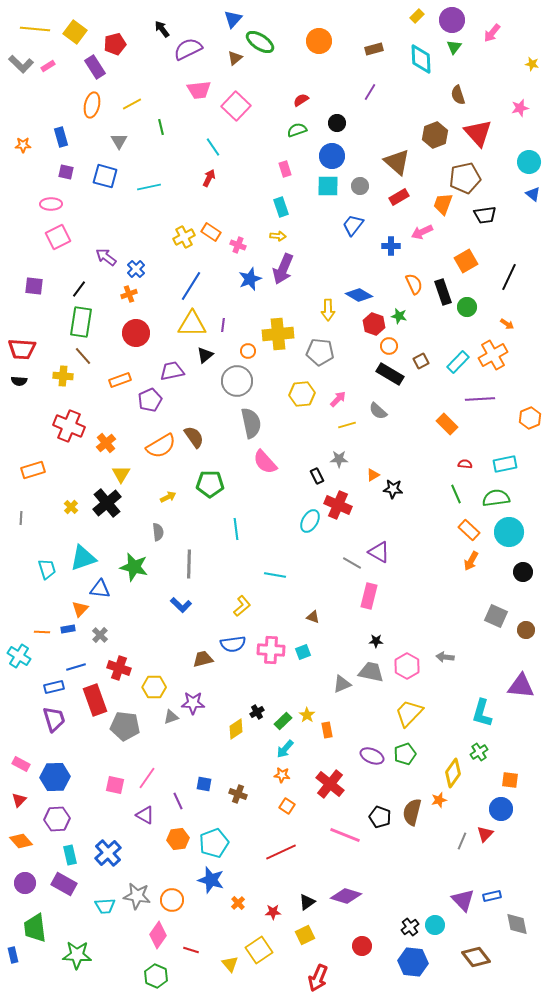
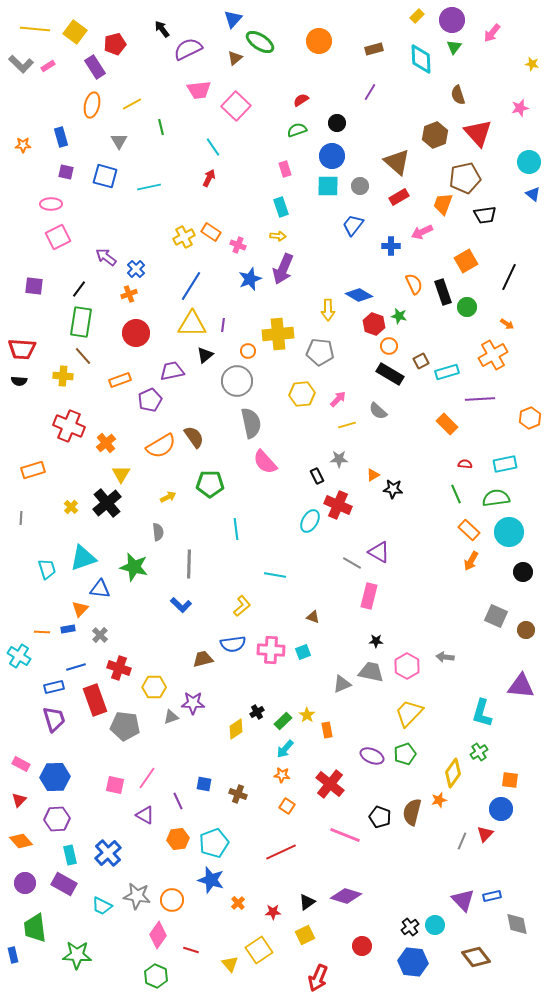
cyan rectangle at (458, 362): moved 11 px left, 10 px down; rotated 30 degrees clockwise
cyan trapezoid at (105, 906): moved 3 px left; rotated 30 degrees clockwise
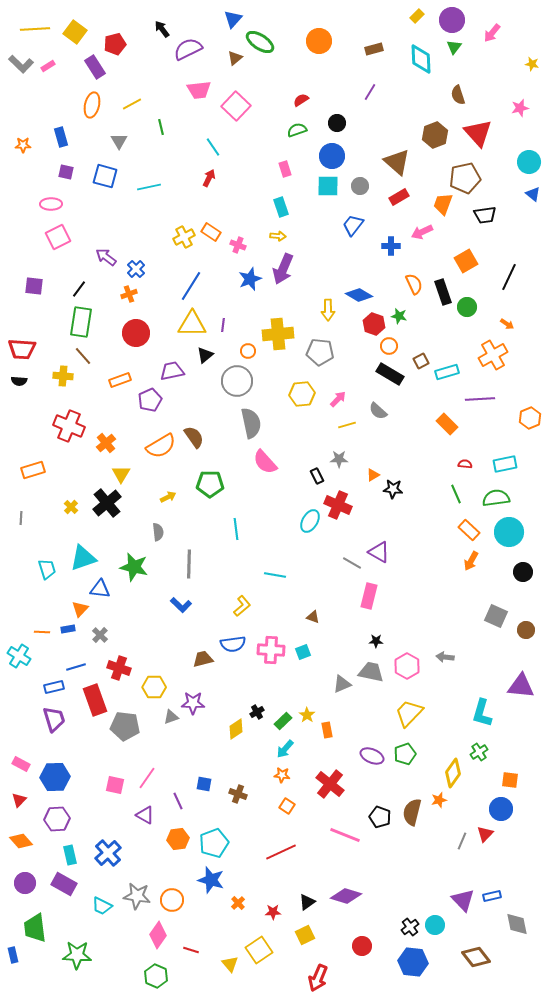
yellow line at (35, 29): rotated 8 degrees counterclockwise
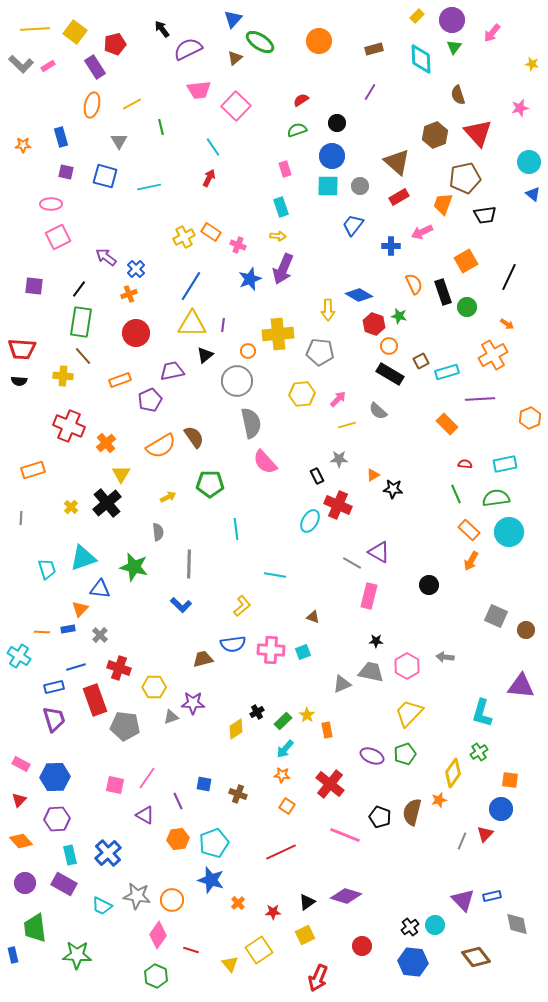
black circle at (523, 572): moved 94 px left, 13 px down
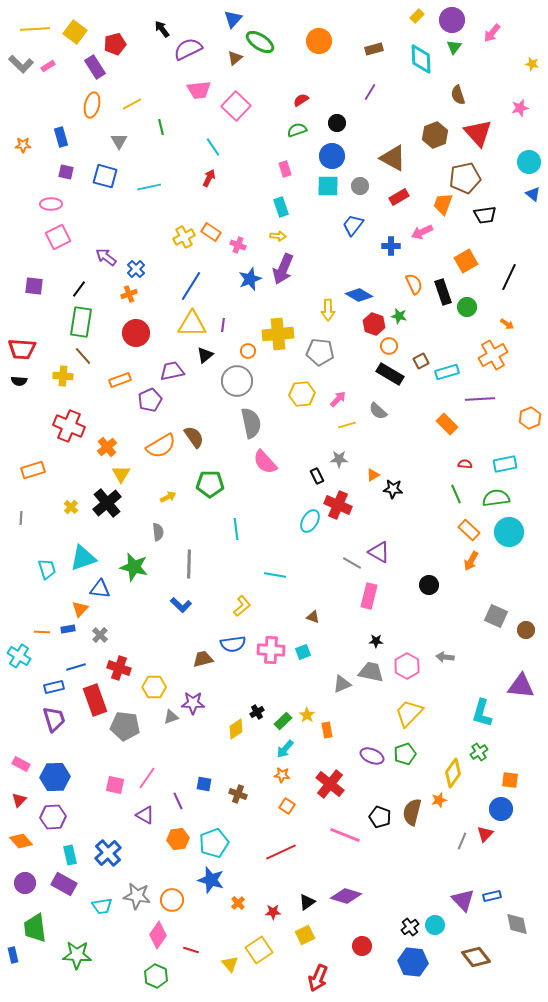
brown triangle at (397, 162): moved 4 px left, 4 px up; rotated 12 degrees counterclockwise
orange cross at (106, 443): moved 1 px right, 4 px down
purple hexagon at (57, 819): moved 4 px left, 2 px up
cyan trapezoid at (102, 906): rotated 35 degrees counterclockwise
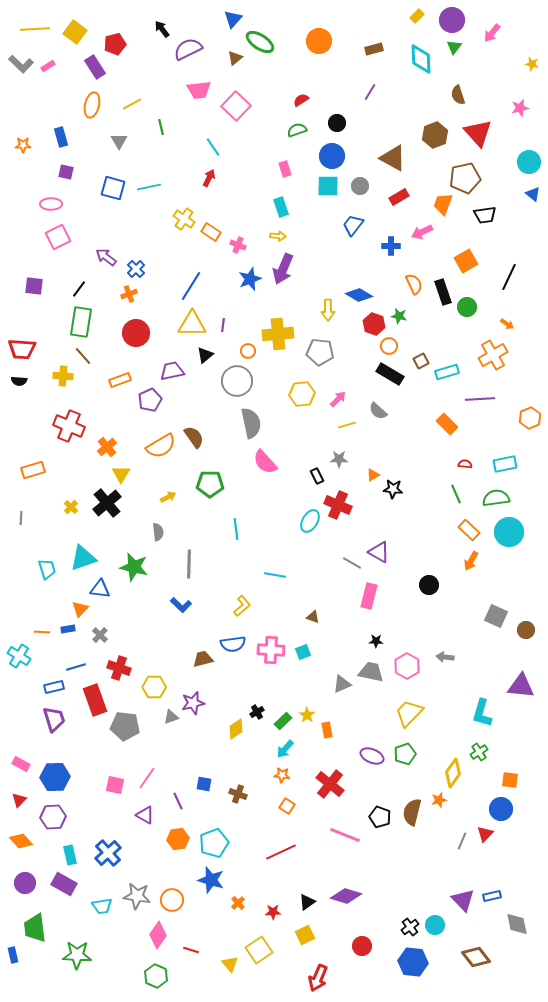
blue square at (105, 176): moved 8 px right, 12 px down
yellow cross at (184, 237): moved 18 px up; rotated 30 degrees counterclockwise
purple star at (193, 703): rotated 15 degrees counterclockwise
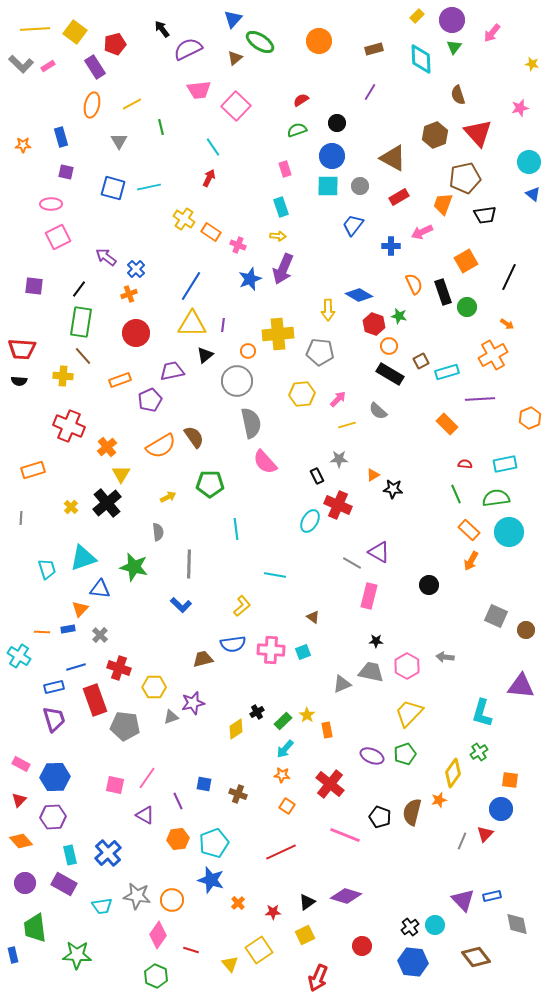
brown triangle at (313, 617): rotated 16 degrees clockwise
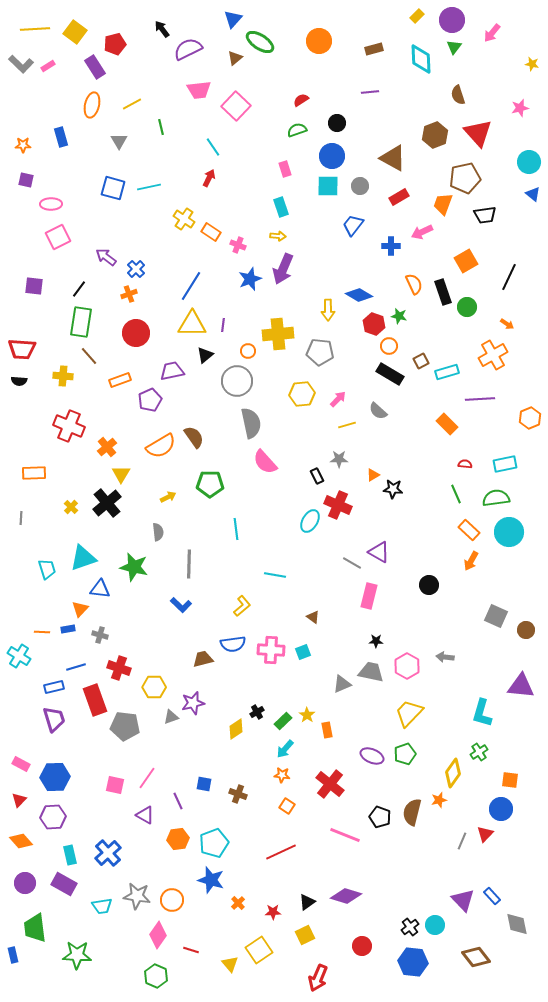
purple line at (370, 92): rotated 54 degrees clockwise
purple square at (66, 172): moved 40 px left, 8 px down
brown line at (83, 356): moved 6 px right
orange rectangle at (33, 470): moved 1 px right, 3 px down; rotated 15 degrees clockwise
gray cross at (100, 635): rotated 28 degrees counterclockwise
blue rectangle at (492, 896): rotated 60 degrees clockwise
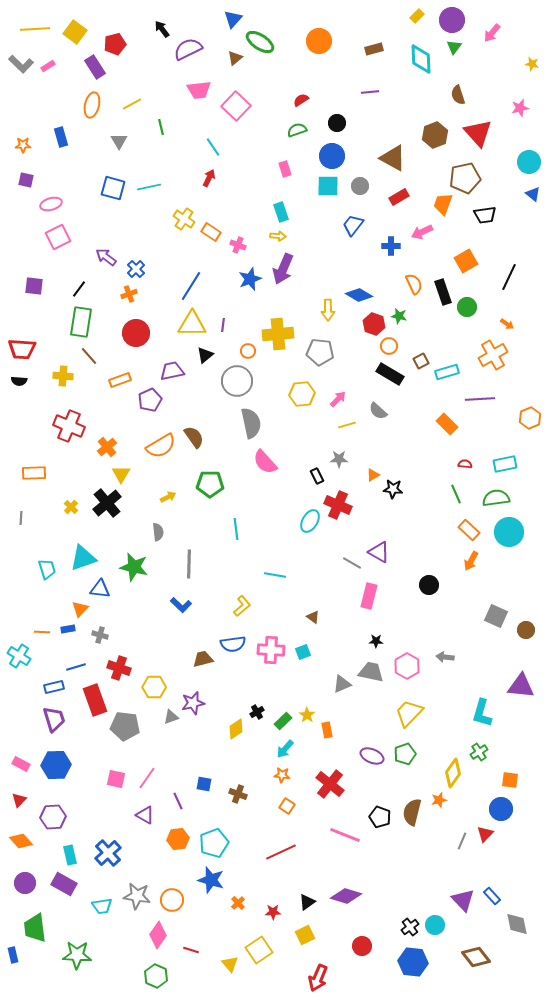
pink ellipse at (51, 204): rotated 15 degrees counterclockwise
cyan rectangle at (281, 207): moved 5 px down
blue hexagon at (55, 777): moved 1 px right, 12 px up
pink square at (115, 785): moved 1 px right, 6 px up
